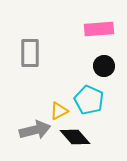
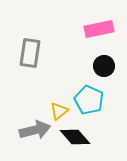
pink rectangle: rotated 8 degrees counterclockwise
gray rectangle: rotated 8 degrees clockwise
yellow triangle: rotated 12 degrees counterclockwise
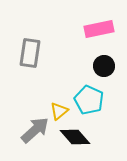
gray arrow: rotated 28 degrees counterclockwise
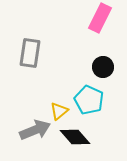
pink rectangle: moved 1 px right, 11 px up; rotated 52 degrees counterclockwise
black circle: moved 1 px left, 1 px down
gray arrow: rotated 20 degrees clockwise
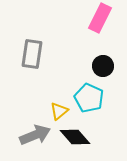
gray rectangle: moved 2 px right, 1 px down
black circle: moved 1 px up
cyan pentagon: moved 2 px up
gray arrow: moved 5 px down
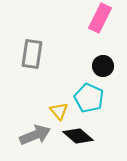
yellow triangle: rotated 30 degrees counterclockwise
black diamond: moved 3 px right, 1 px up; rotated 8 degrees counterclockwise
